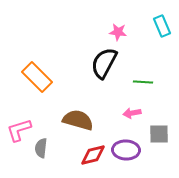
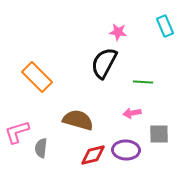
cyan rectangle: moved 3 px right
pink L-shape: moved 2 px left, 2 px down
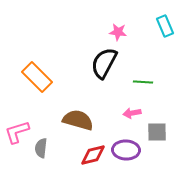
gray square: moved 2 px left, 2 px up
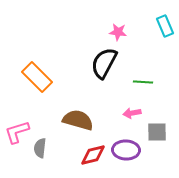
gray semicircle: moved 1 px left
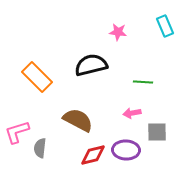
black semicircle: moved 13 px left, 2 px down; rotated 48 degrees clockwise
brown semicircle: rotated 12 degrees clockwise
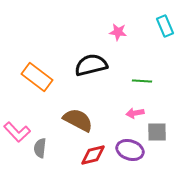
orange rectangle: rotated 8 degrees counterclockwise
green line: moved 1 px left, 1 px up
pink arrow: moved 3 px right
pink L-shape: rotated 116 degrees counterclockwise
purple ellipse: moved 4 px right; rotated 16 degrees clockwise
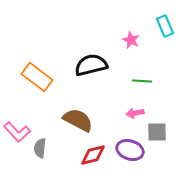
pink star: moved 13 px right, 8 px down; rotated 18 degrees clockwise
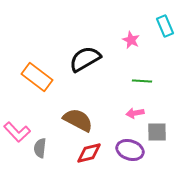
black semicircle: moved 6 px left, 6 px up; rotated 16 degrees counterclockwise
red diamond: moved 4 px left, 2 px up
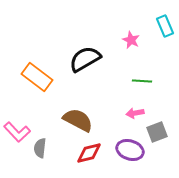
gray square: rotated 20 degrees counterclockwise
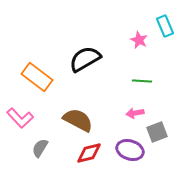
pink star: moved 8 px right
pink L-shape: moved 3 px right, 14 px up
gray semicircle: rotated 24 degrees clockwise
